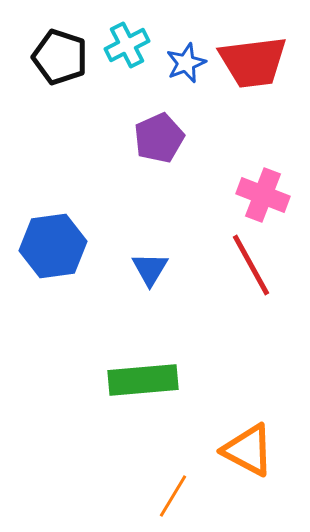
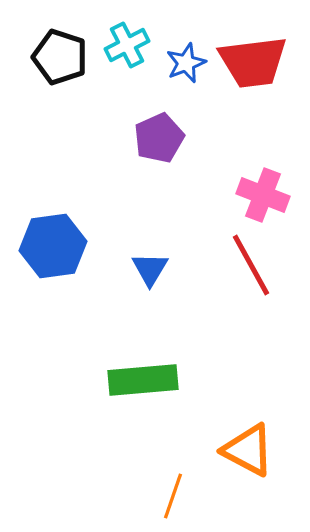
orange line: rotated 12 degrees counterclockwise
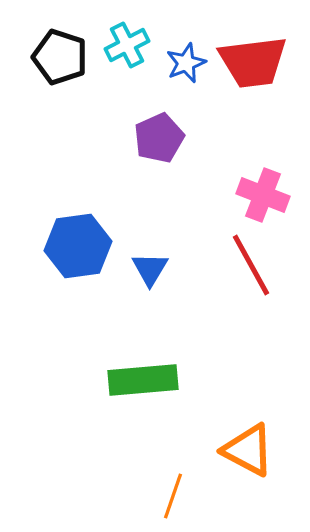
blue hexagon: moved 25 px right
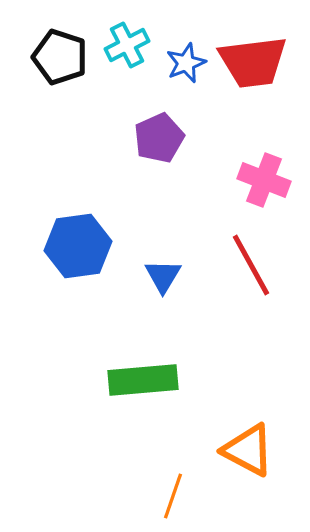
pink cross: moved 1 px right, 15 px up
blue triangle: moved 13 px right, 7 px down
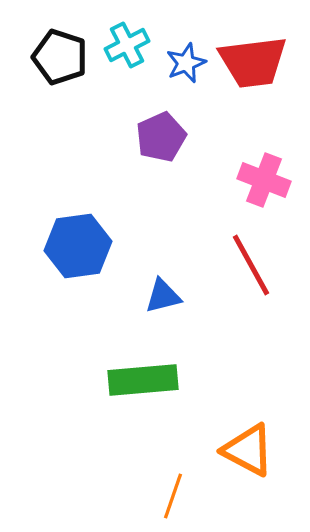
purple pentagon: moved 2 px right, 1 px up
blue triangle: moved 20 px down; rotated 45 degrees clockwise
